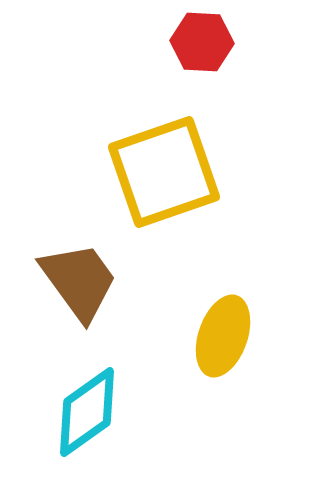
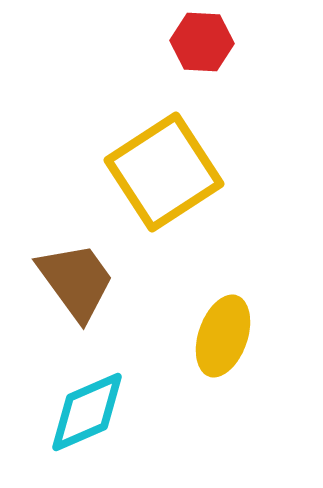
yellow square: rotated 14 degrees counterclockwise
brown trapezoid: moved 3 px left
cyan diamond: rotated 12 degrees clockwise
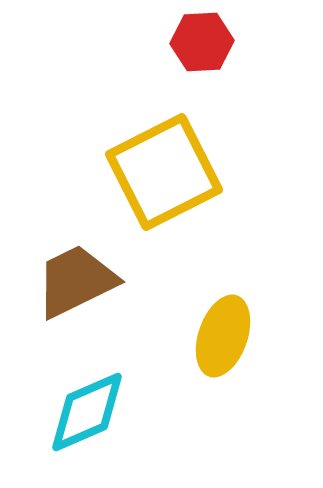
red hexagon: rotated 6 degrees counterclockwise
yellow square: rotated 6 degrees clockwise
brown trapezoid: rotated 80 degrees counterclockwise
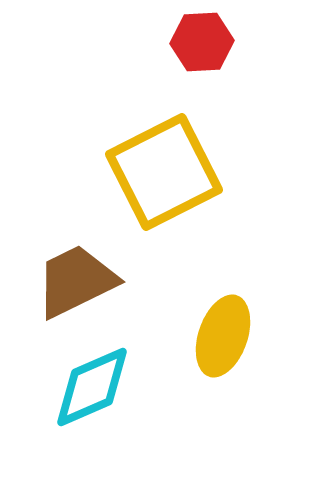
cyan diamond: moved 5 px right, 25 px up
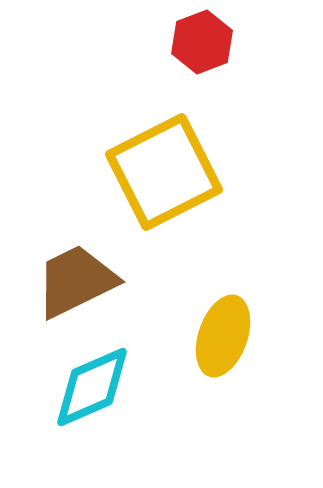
red hexagon: rotated 18 degrees counterclockwise
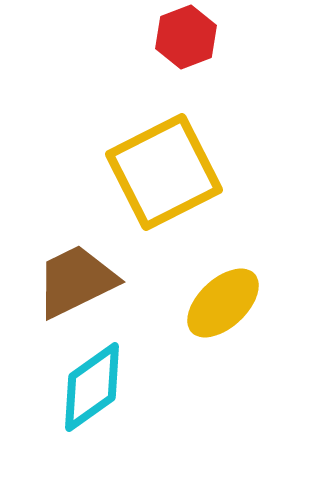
red hexagon: moved 16 px left, 5 px up
yellow ellipse: moved 33 px up; rotated 28 degrees clockwise
cyan diamond: rotated 12 degrees counterclockwise
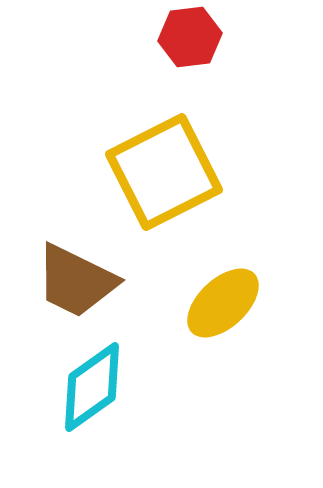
red hexagon: moved 4 px right; rotated 14 degrees clockwise
brown trapezoid: rotated 128 degrees counterclockwise
